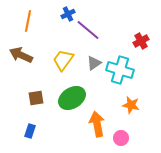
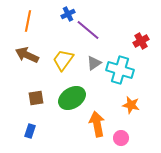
brown arrow: moved 6 px right
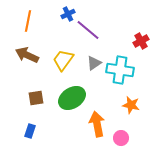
cyan cross: rotated 8 degrees counterclockwise
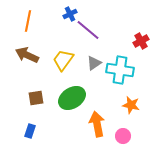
blue cross: moved 2 px right
pink circle: moved 2 px right, 2 px up
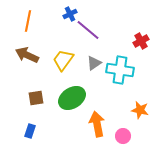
orange star: moved 9 px right, 5 px down
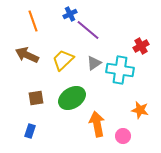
orange line: moved 5 px right; rotated 30 degrees counterclockwise
red cross: moved 5 px down
yellow trapezoid: rotated 10 degrees clockwise
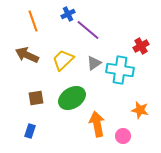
blue cross: moved 2 px left
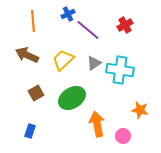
orange line: rotated 15 degrees clockwise
red cross: moved 16 px left, 21 px up
brown square: moved 5 px up; rotated 21 degrees counterclockwise
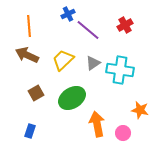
orange line: moved 4 px left, 5 px down
gray triangle: moved 1 px left
pink circle: moved 3 px up
